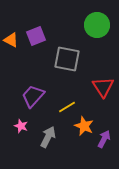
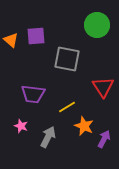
purple square: rotated 18 degrees clockwise
orange triangle: rotated 14 degrees clockwise
purple trapezoid: moved 2 px up; rotated 125 degrees counterclockwise
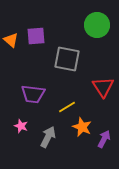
orange star: moved 2 px left, 1 px down
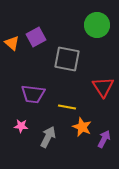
purple square: moved 1 px down; rotated 24 degrees counterclockwise
orange triangle: moved 1 px right, 3 px down
yellow line: rotated 42 degrees clockwise
pink star: rotated 16 degrees counterclockwise
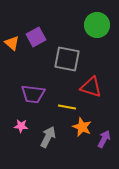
red triangle: moved 12 px left; rotated 40 degrees counterclockwise
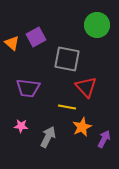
red triangle: moved 5 px left; rotated 30 degrees clockwise
purple trapezoid: moved 5 px left, 6 px up
orange star: rotated 24 degrees clockwise
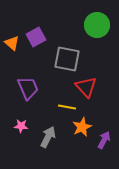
purple trapezoid: rotated 120 degrees counterclockwise
purple arrow: moved 1 px down
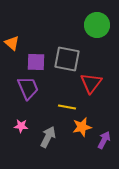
purple square: moved 25 px down; rotated 30 degrees clockwise
red triangle: moved 5 px right, 4 px up; rotated 20 degrees clockwise
orange star: rotated 12 degrees clockwise
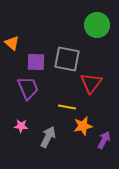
orange star: moved 1 px right, 1 px up
